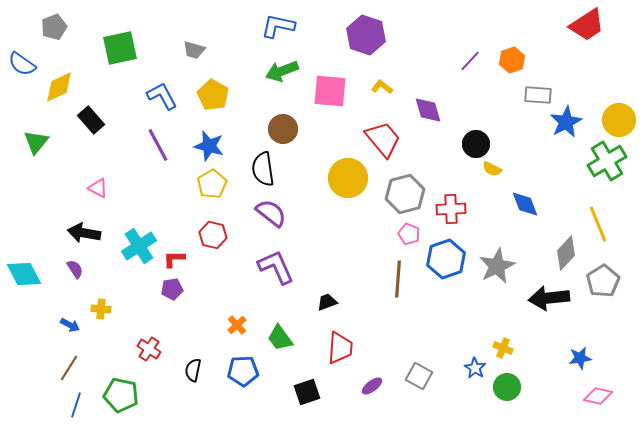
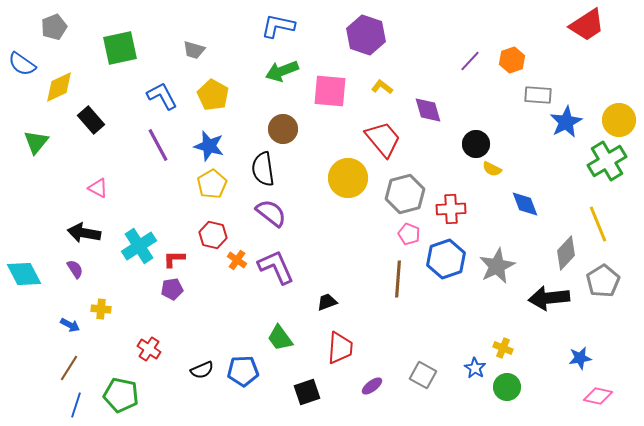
orange cross at (237, 325): moved 65 px up; rotated 12 degrees counterclockwise
black semicircle at (193, 370): moved 9 px right; rotated 125 degrees counterclockwise
gray square at (419, 376): moved 4 px right, 1 px up
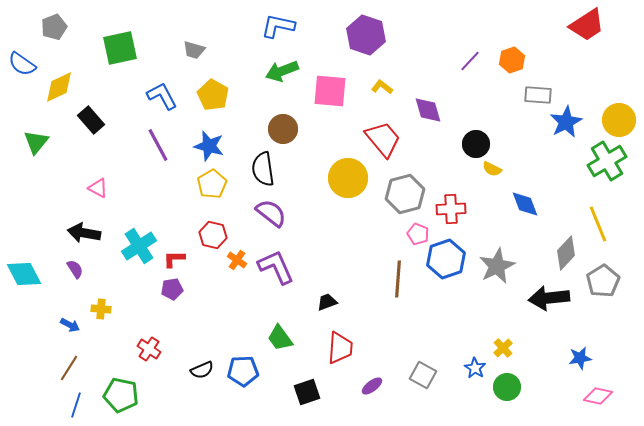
pink pentagon at (409, 234): moved 9 px right
yellow cross at (503, 348): rotated 24 degrees clockwise
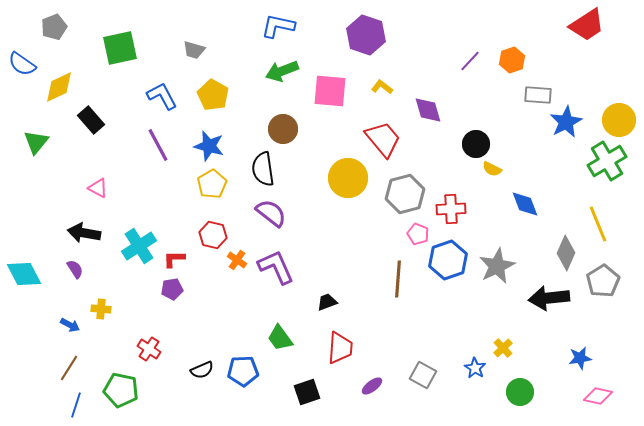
gray diamond at (566, 253): rotated 20 degrees counterclockwise
blue hexagon at (446, 259): moved 2 px right, 1 px down
green circle at (507, 387): moved 13 px right, 5 px down
green pentagon at (121, 395): moved 5 px up
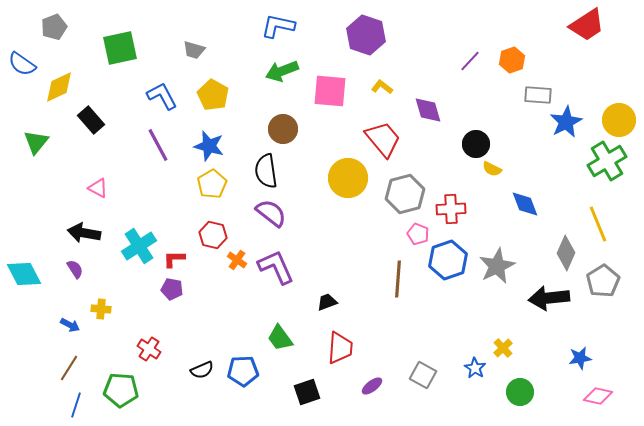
black semicircle at (263, 169): moved 3 px right, 2 px down
purple pentagon at (172, 289): rotated 20 degrees clockwise
green pentagon at (121, 390): rotated 8 degrees counterclockwise
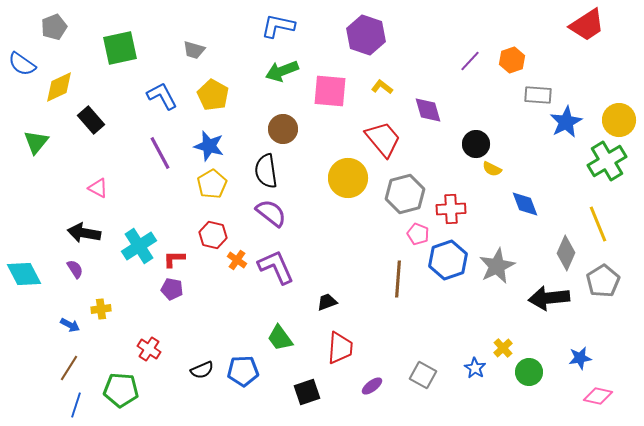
purple line at (158, 145): moved 2 px right, 8 px down
yellow cross at (101, 309): rotated 12 degrees counterclockwise
green circle at (520, 392): moved 9 px right, 20 px up
